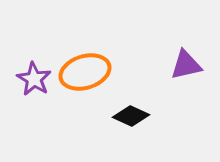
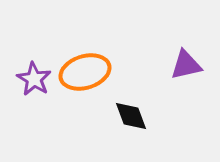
black diamond: rotated 45 degrees clockwise
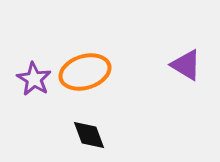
purple triangle: rotated 44 degrees clockwise
black diamond: moved 42 px left, 19 px down
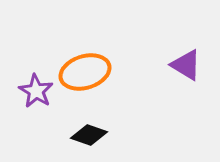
purple star: moved 2 px right, 12 px down
black diamond: rotated 51 degrees counterclockwise
